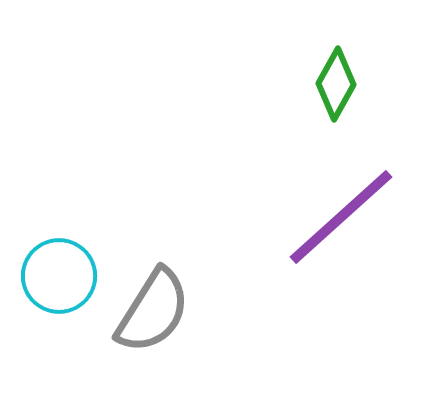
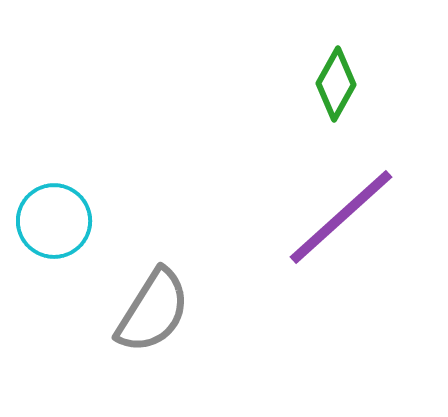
cyan circle: moved 5 px left, 55 px up
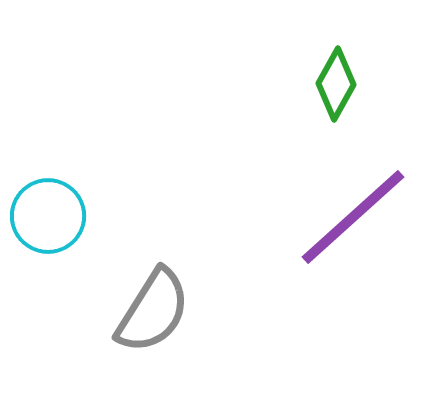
purple line: moved 12 px right
cyan circle: moved 6 px left, 5 px up
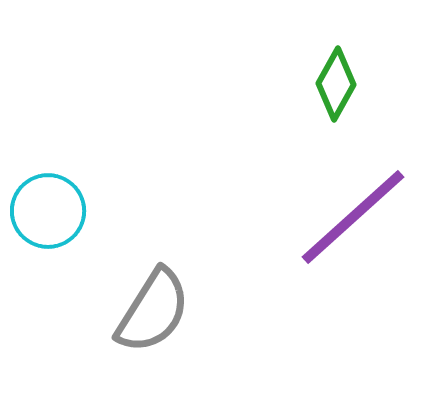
cyan circle: moved 5 px up
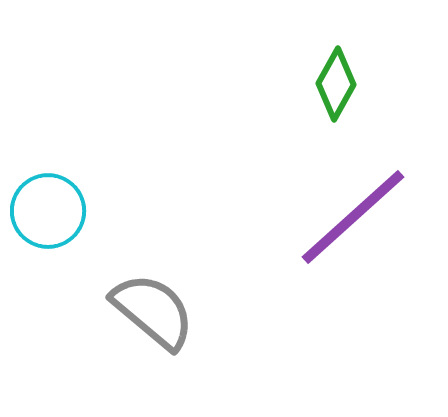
gray semicircle: rotated 82 degrees counterclockwise
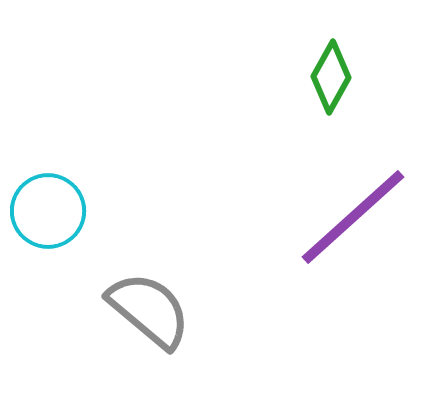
green diamond: moved 5 px left, 7 px up
gray semicircle: moved 4 px left, 1 px up
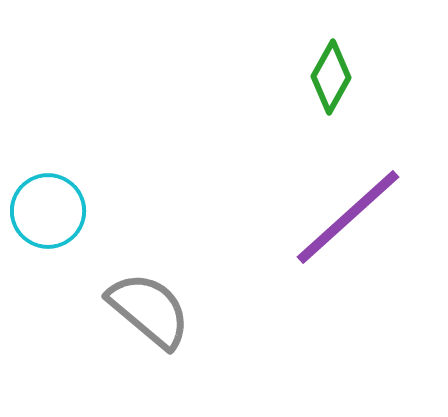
purple line: moved 5 px left
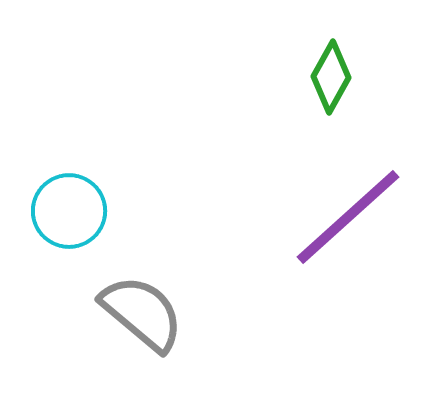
cyan circle: moved 21 px right
gray semicircle: moved 7 px left, 3 px down
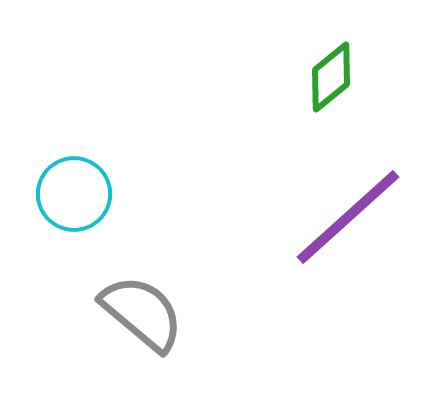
green diamond: rotated 22 degrees clockwise
cyan circle: moved 5 px right, 17 px up
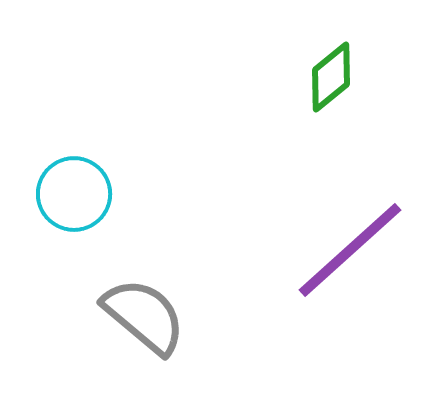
purple line: moved 2 px right, 33 px down
gray semicircle: moved 2 px right, 3 px down
